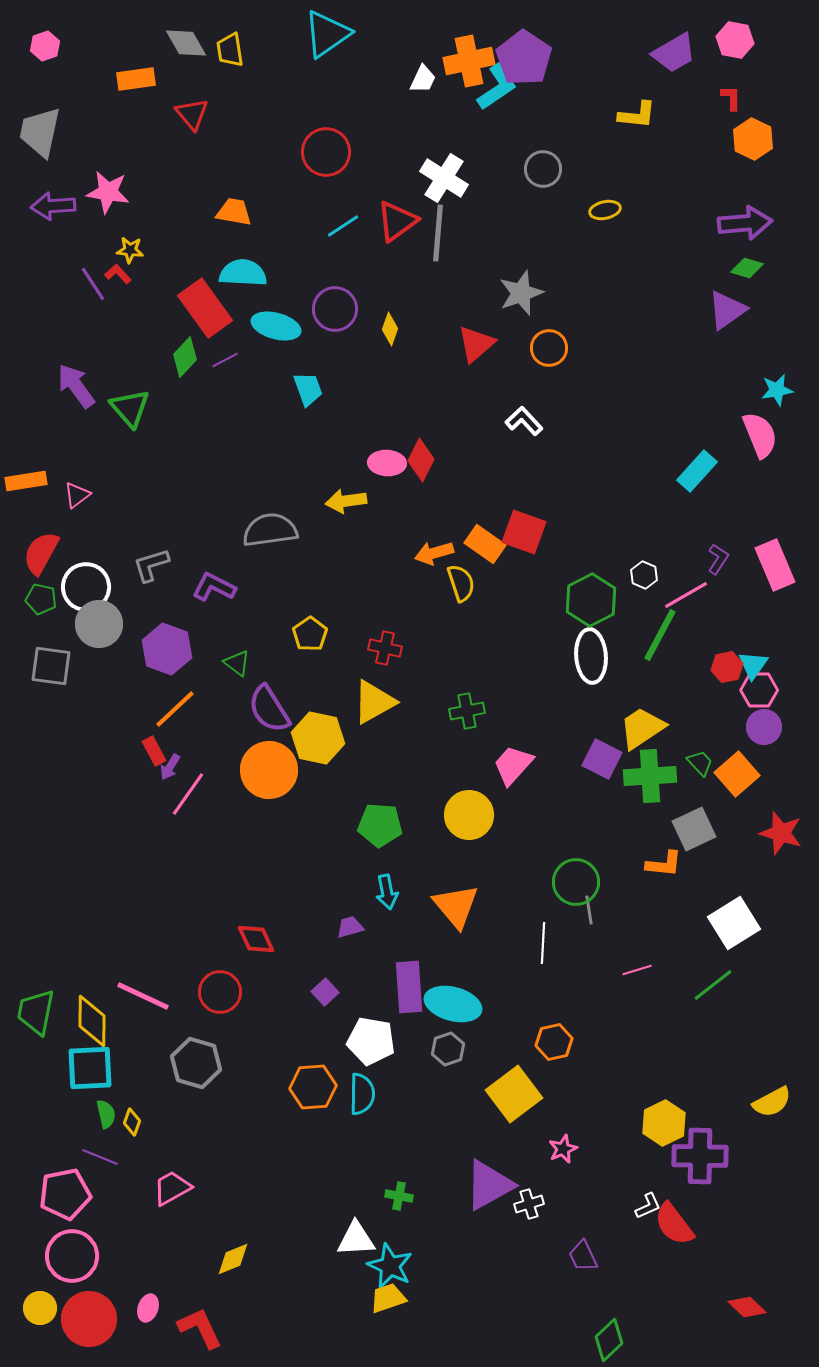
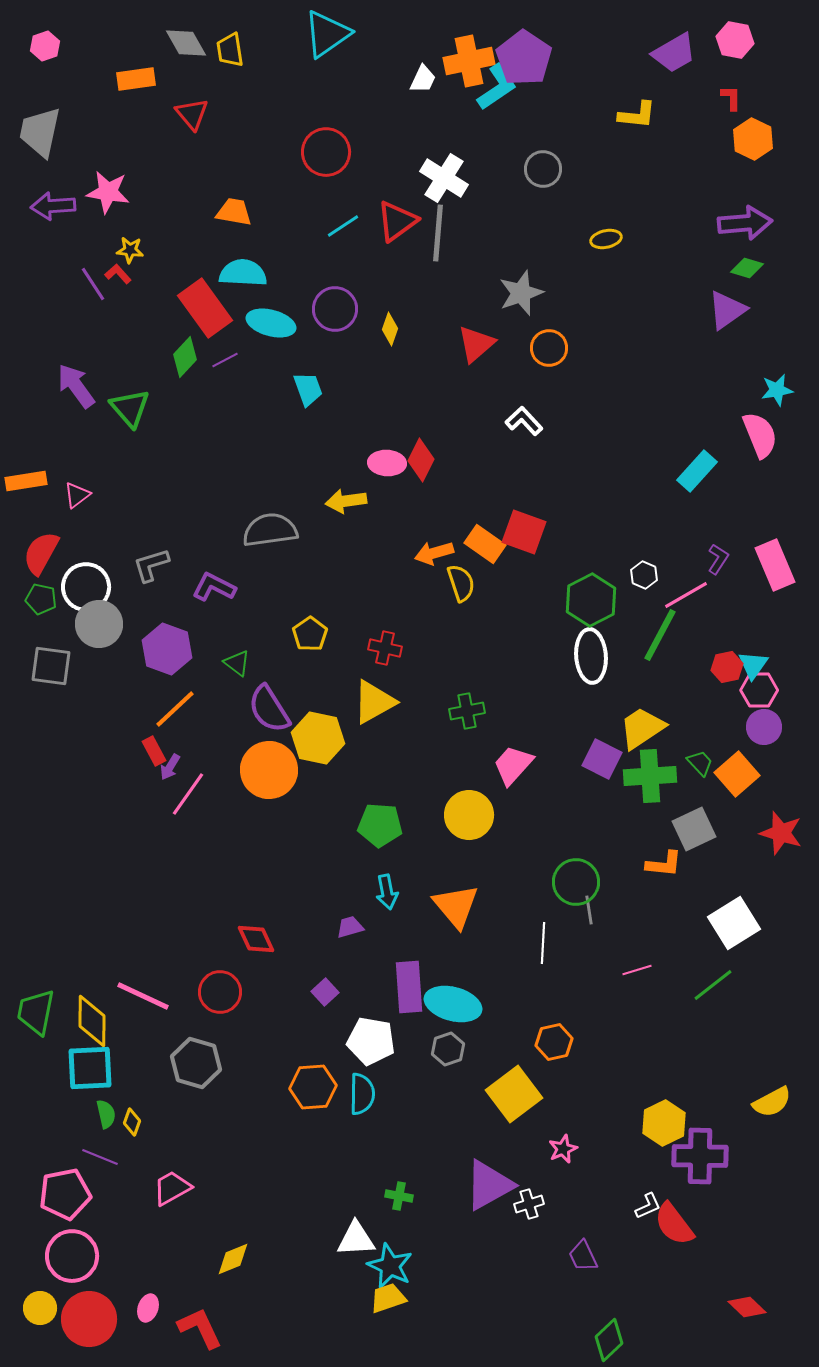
yellow ellipse at (605, 210): moved 1 px right, 29 px down
cyan ellipse at (276, 326): moved 5 px left, 3 px up
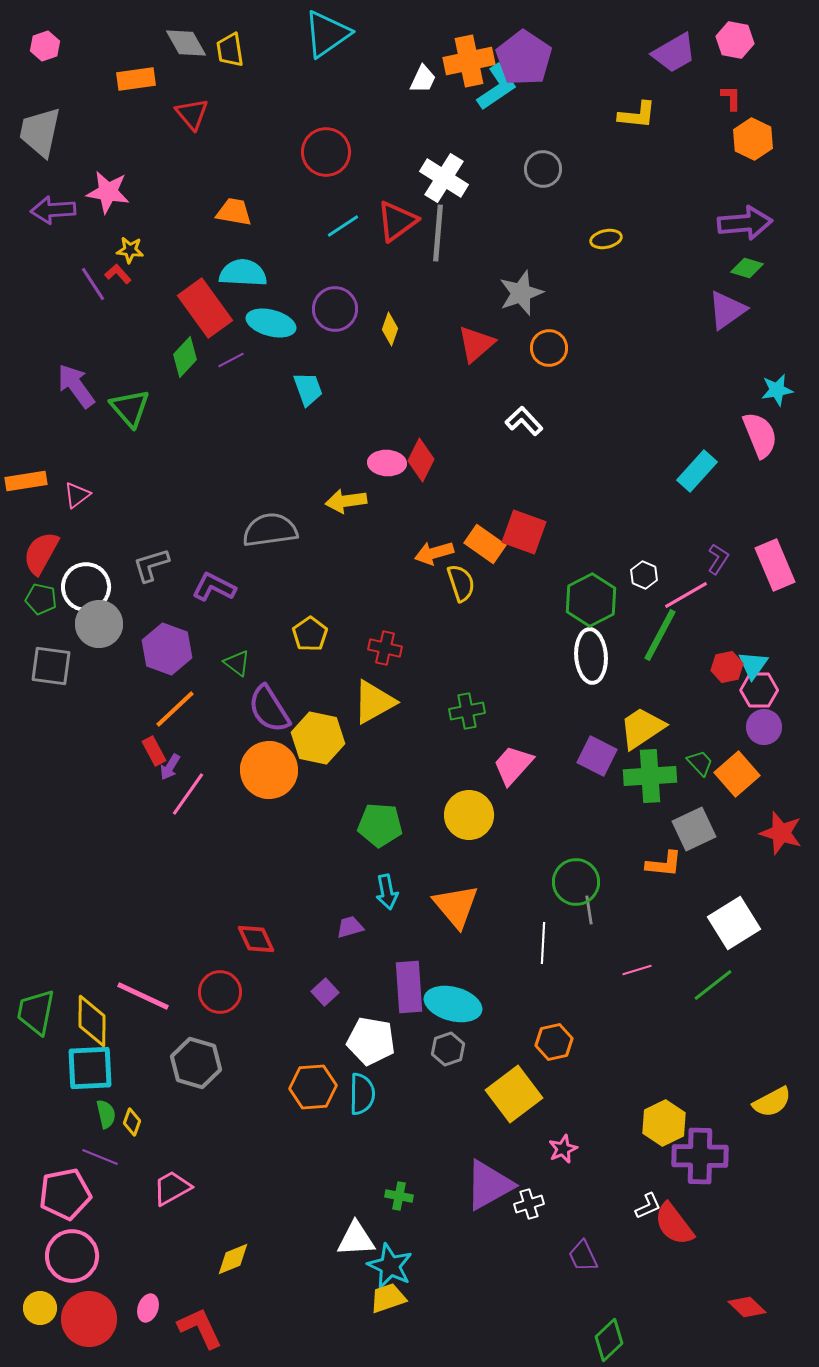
purple arrow at (53, 206): moved 4 px down
purple line at (225, 360): moved 6 px right
purple square at (602, 759): moved 5 px left, 3 px up
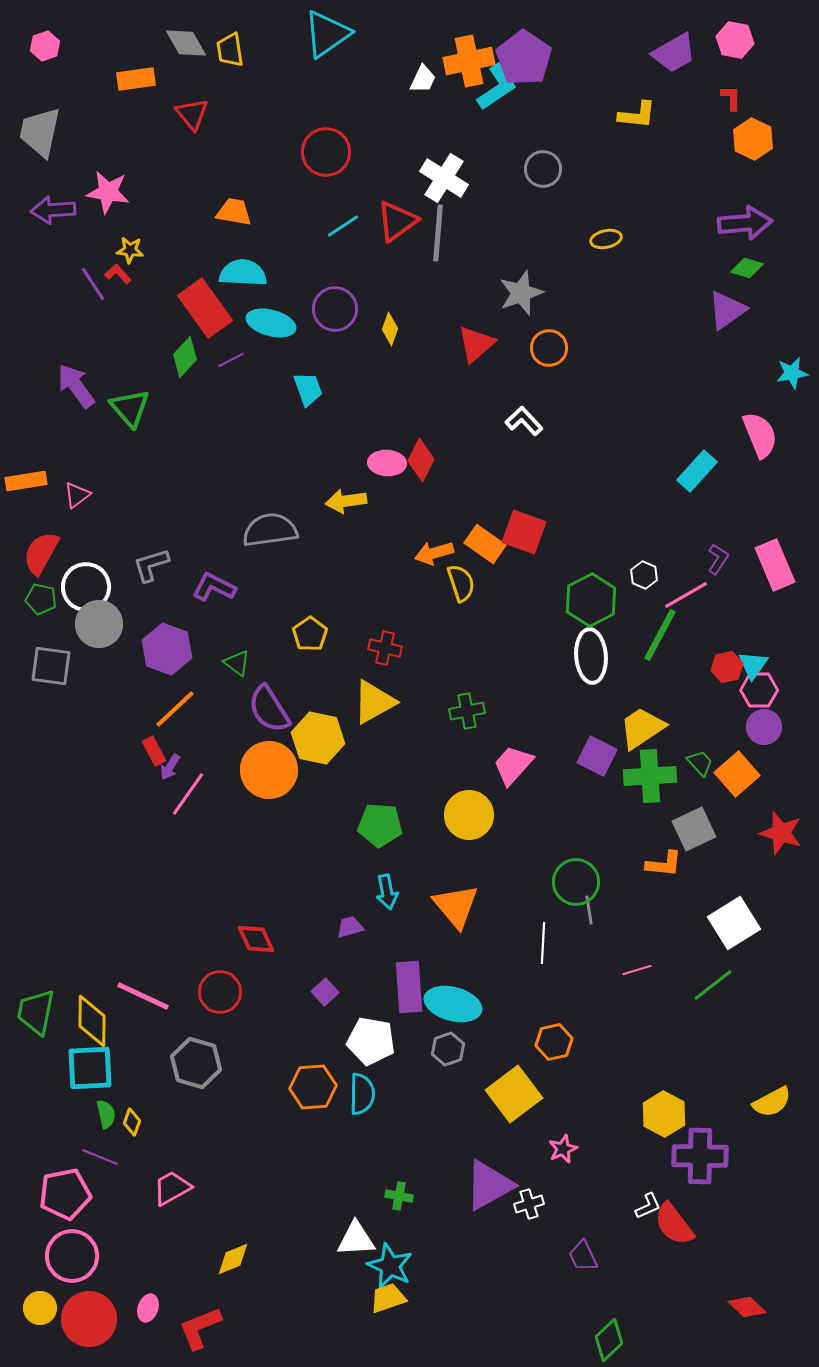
cyan star at (777, 390): moved 15 px right, 17 px up
yellow hexagon at (664, 1123): moved 9 px up; rotated 6 degrees counterclockwise
red L-shape at (200, 1328): rotated 87 degrees counterclockwise
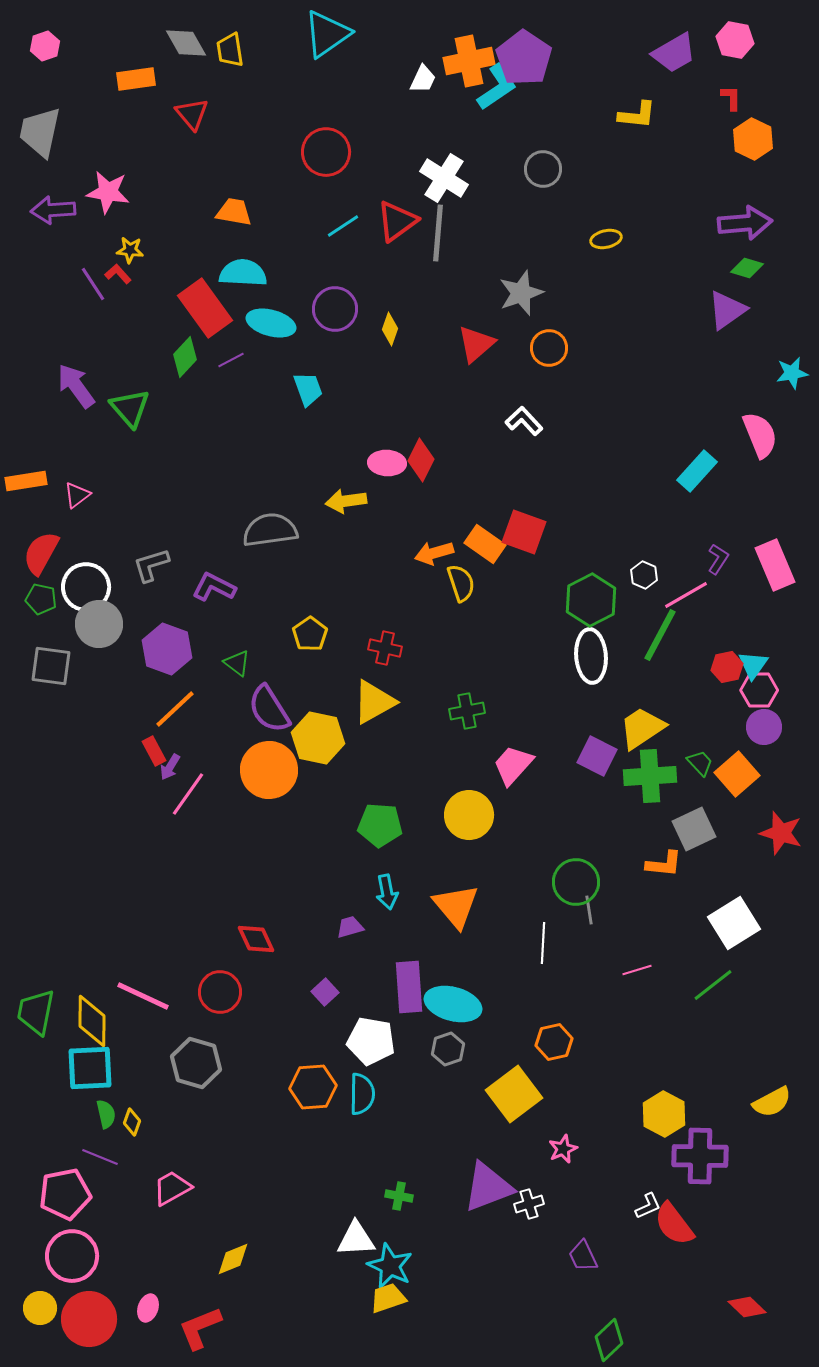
purple triangle at (489, 1185): moved 1 px left, 2 px down; rotated 8 degrees clockwise
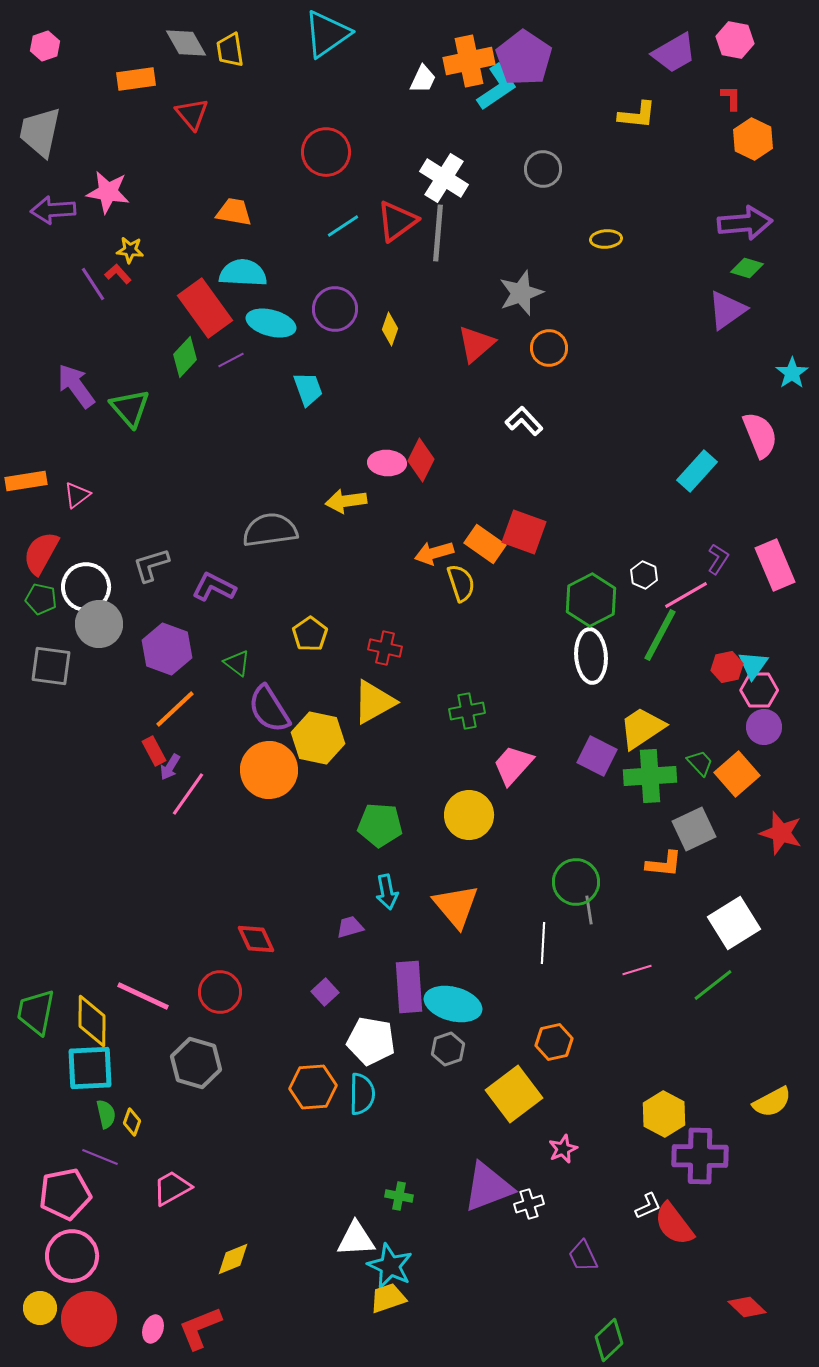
yellow ellipse at (606, 239): rotated 8 degrees clockwise
cyan star at (792, 373): rotated 24 degrees counterclockwise
pink ellipse at (148, 1308): moved 5 px right, 21 px down
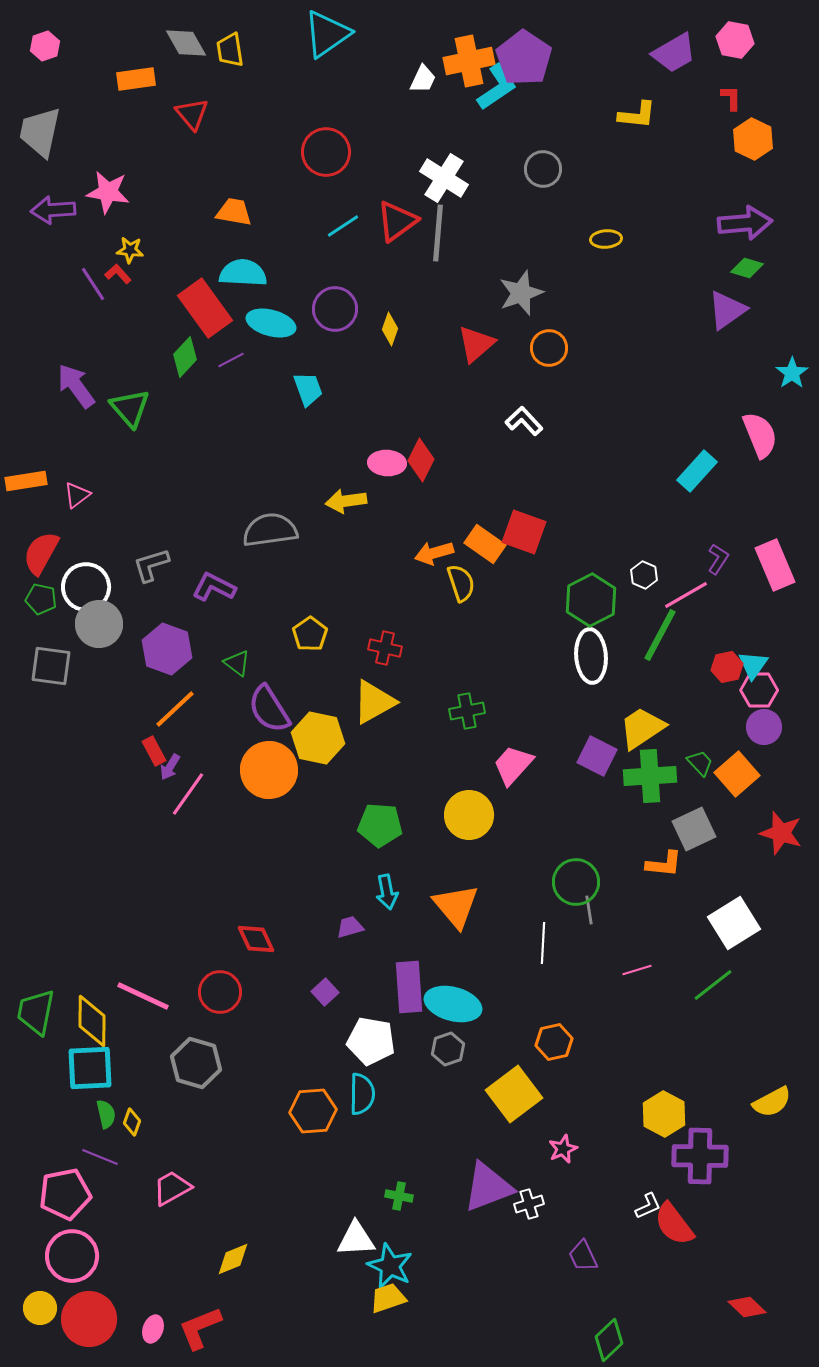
orange hexagon at (313, 1087): moved 24 px down
